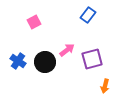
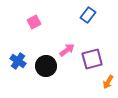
black circle: moved 1 px right, 4 px down
orange arrow: moved 3 px right, 4 px up; rotated 16 degrees clockwise
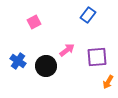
purple square: moved 5 px right, 2 px up; rotated 10 degrees clockwise
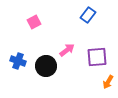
blue cross: rotated 14 degrees counterclockwise
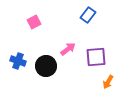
pink arrow: moved 1 px right, 1 px up
purple square: moved 1 px left
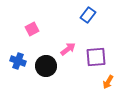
pink square: moved 2 px left, 7 px down
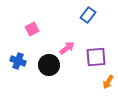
pink arrow: moved 1 px left, 1 px up
black circle: moved 3 px right, 1 px up
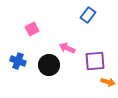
pink arrow: rotated 119 degrees counterclockwise
purple square: moved 1 px left, 4 px down
orange arrow: rotated 104 degrees counterclockwise
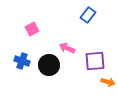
blue cross: moved 4 px right
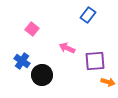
pink square: rotated 24 degrees counterclockwise
blue cross: rotated 14 degrees clockwise
black circle: moved 7 px left, 10 px down
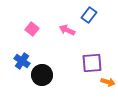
blue rectangle: moved 1 px right
pink arrow: moved 18 px up
purple square: moved 3 px left, 2 px down
